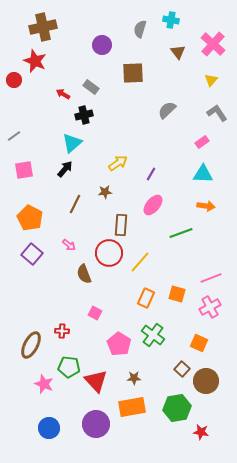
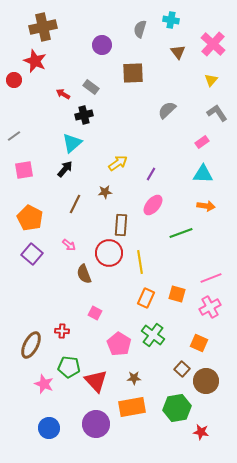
yellow line at (140, 262): rotated 50 degrees counterclockwise
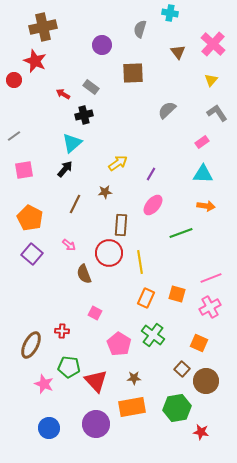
cyan cross at (171, 20): moved 1 px left, 7 px up
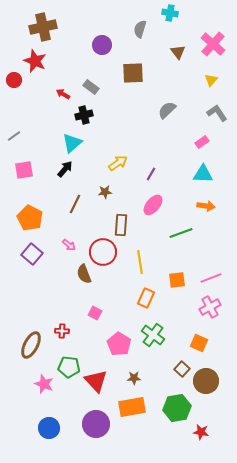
red circle at (109, 253): moved 6 px left, 1 px up
orange square at (177, 294): moved 14 px up; rotated 24 degrees counterclockwise
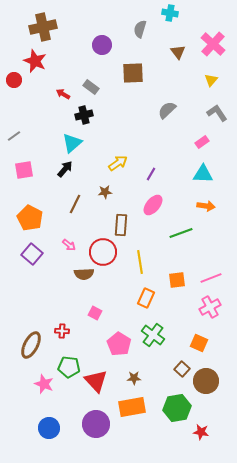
brown semicircle at (84, 274): rotated 72 degrees counterclockwise
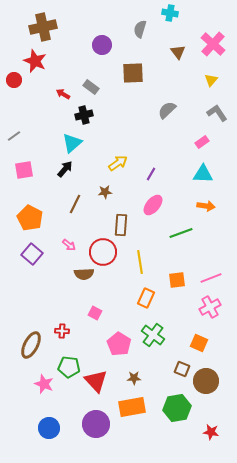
brown square at (182, 369): rotated 21 degrees counterclockwise
red star at (201, 432): moved 10 px right
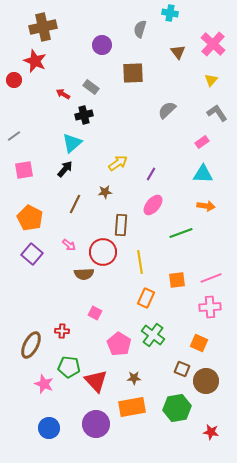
pink cross at (210, 307): rotated 25 degrees clockwise
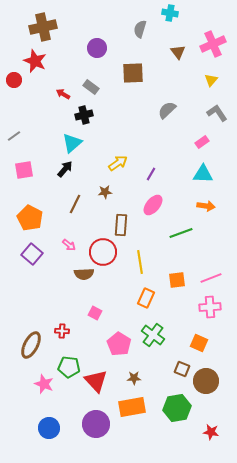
pink cross at (213, 44): rotated 25 degrees clockwise
purple circle at (102, 45): moved 5 px left, 3 px down
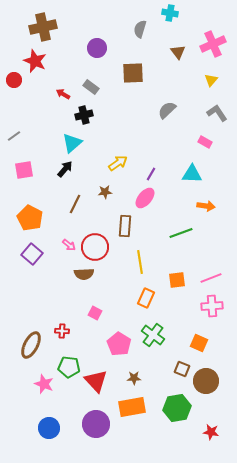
pink rectangle at (202, 142): moved 3 px right; rotated 64 degrees clockwise
cyan triangle at (203, 174): moved 11 px left
pink ellipse at (153, 205): moved 8 px left, 7 px up
brown rectangle at (121, 225): moved 4 px right, 1 px down
red circle at (103, 252): moved 8 px left, 5 px up
pink cross at (210, 307): moved 2 px right, 1 px up
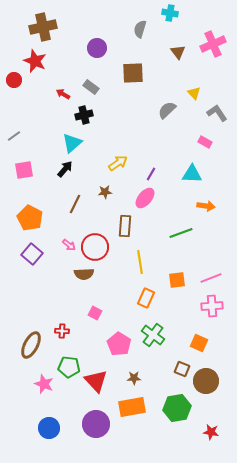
yellow triangle at (211, 80): moved 17 px left, 13 px down; rotated 24 degrees counterclockwise
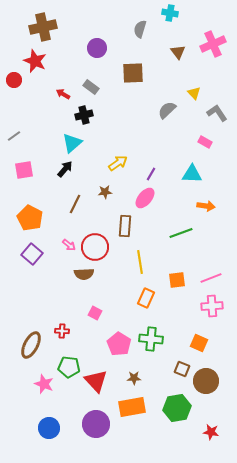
green cross at (153, 335): moved 2 px left, 4 px down; rotated 30 degrees counterclockwise
